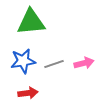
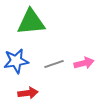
blue star: moved 7 px left
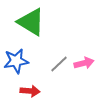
green triangle: rotated 36 degrees clockwise
gray line: moved 5 px right; rotated 24 degrees counterclockwise
red arrow: moved 2 px right, 2 px up; rotated 12 degrees clockwise
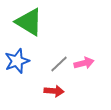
green triangle: moved 2 px left
blue star: moved 1 px right; rotated 10 degrees counterclockwise
red arrow: moved 24 px right
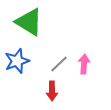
pink arrow: moved 1 px down; rotated 72 degrees counterclockwise
red arrow: moved 2 px left; rotated 84 degrees clockwise
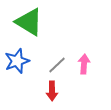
gray line: moved 2 px left, 1 px down
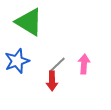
red arrow: moved 10 px up
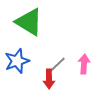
red arrow: moved 3 px left, 2 px up
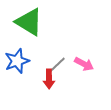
pink arrow: rotated 114 degrees clockwise
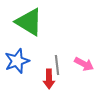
gray line: rotated 54 degrees counterclockwise
